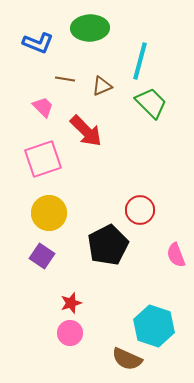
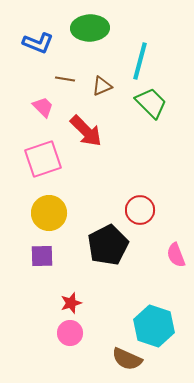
purple square: rotated 35 degrees counterclockwise
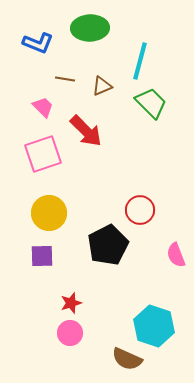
pink square: moved 5 px up
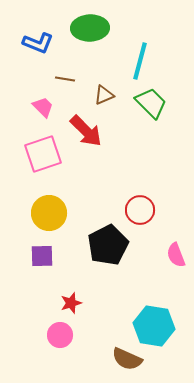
brown triangle: moved 2 px right, 9 px down
cyan hexagon: rotated 9 degrees counterclockwise
pink circle: moved 10 px left, 2 px down
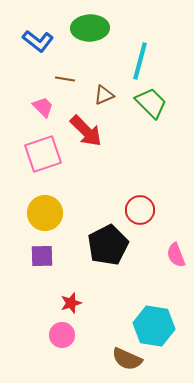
blue L-shape: moved 2 px up; rotated 16 degrees clockwise
yellow circle: moved 4 px left
pink circle: moved 2 px right
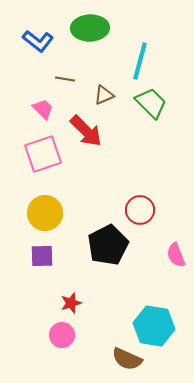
pink trapezoid: moved 2 px down
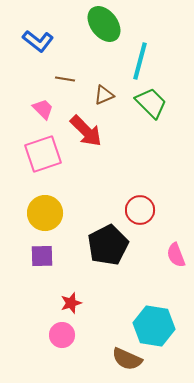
green ellipse: moved 14 px right, 4 px up; rotated 54 degrees clockwise
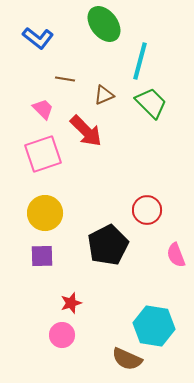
blue L-shape: moved 3 px up
red circle: moved 7 px right
